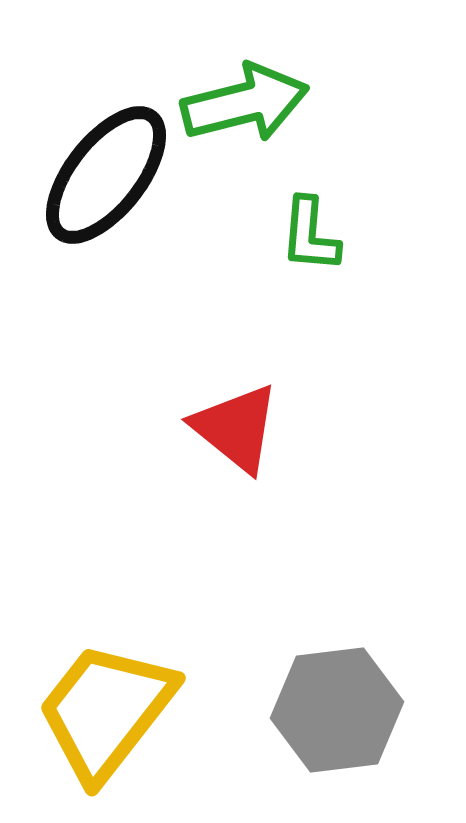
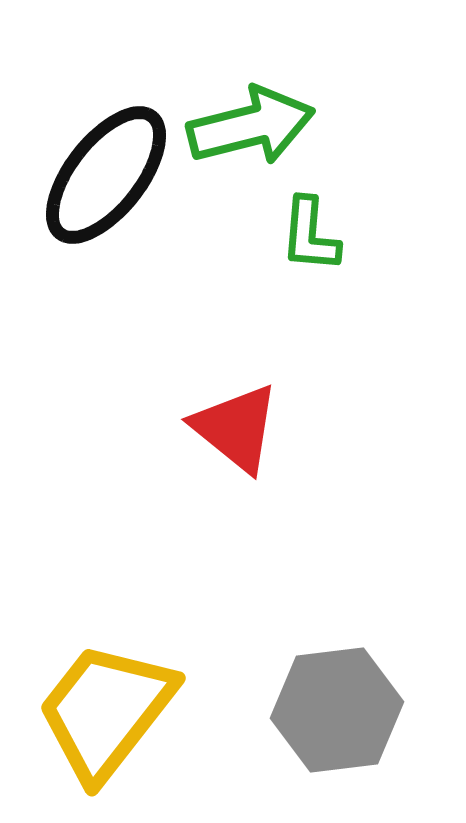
green arrow: moved 6 px right, 23 px down
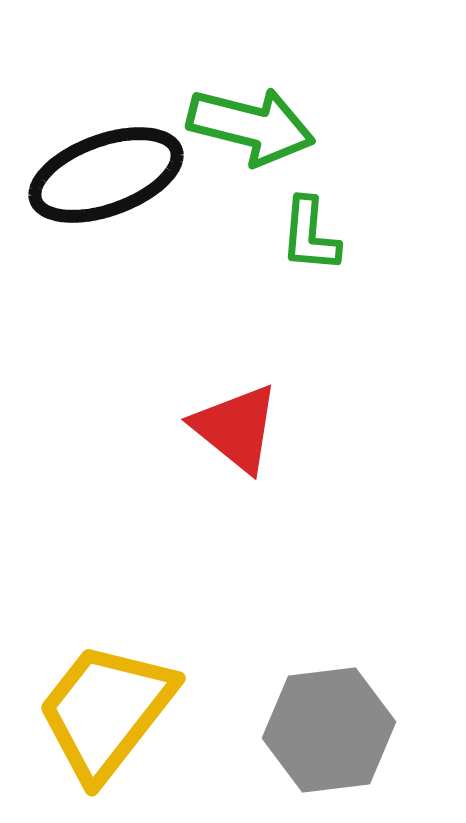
green arrow: rotated 28 degrees clockwise
black ellipse: rotated 32 degrees clockwise
gray hexagon: moved 8 px left, 20 px down
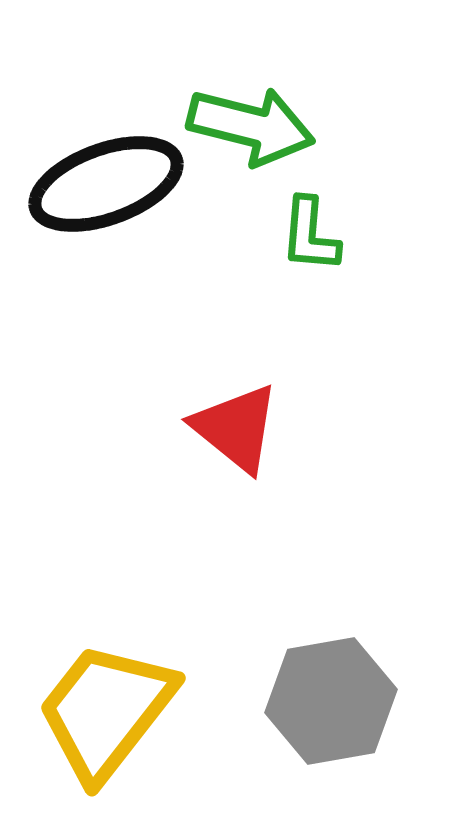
black ellipse: moved 9 px down
gray hexagon: moved 2 px right, 29 px up; rotated 3 degrees counterclockwise
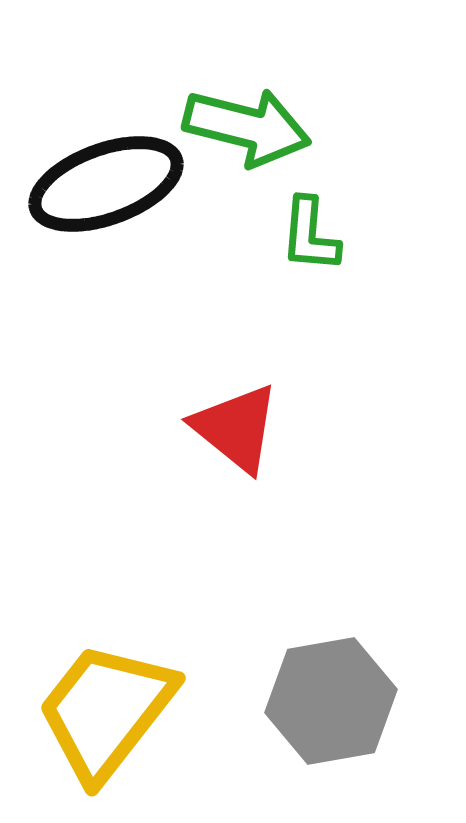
green arrow: moved 4 px left, 1 px down
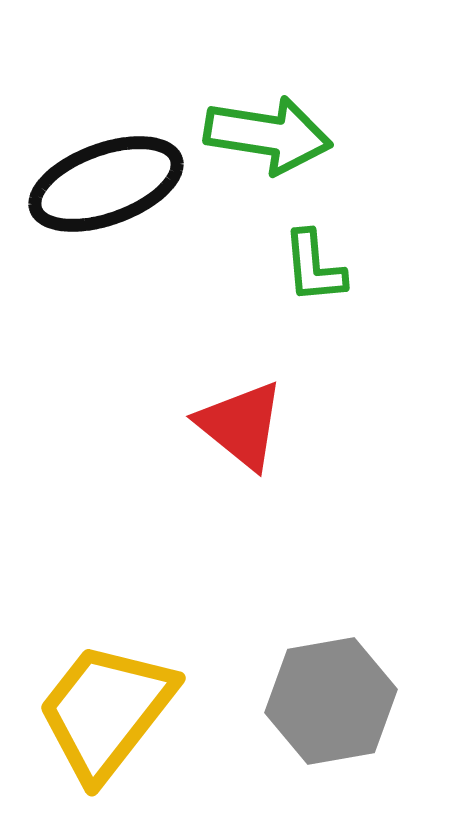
green arrow: moved 21 px right, 8 px down; rotated 5 degrees counterclockwise
green L-shape: moved 4 px right, 32 px down; rotated 10 degrees counterclockwise
red triangle: moved 5 px right, 3 px up
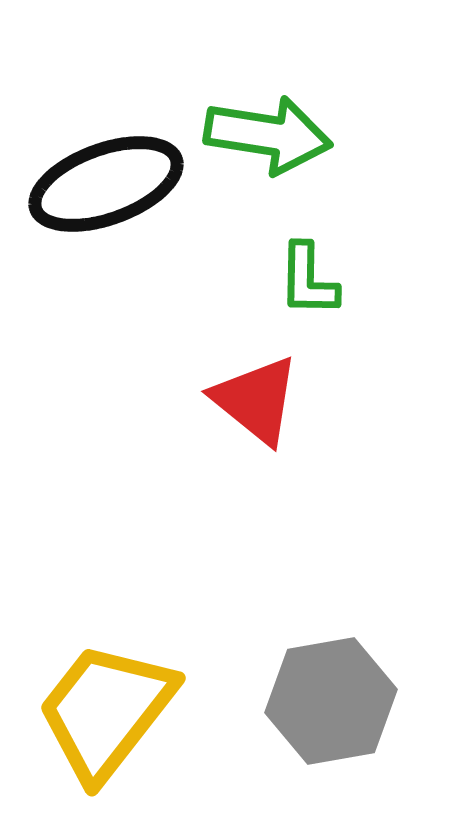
green L-shape: moved 6 px left, 13 px down; rotated 6 degrees clockwise
red triangle: moved 15 px right, 25 px up
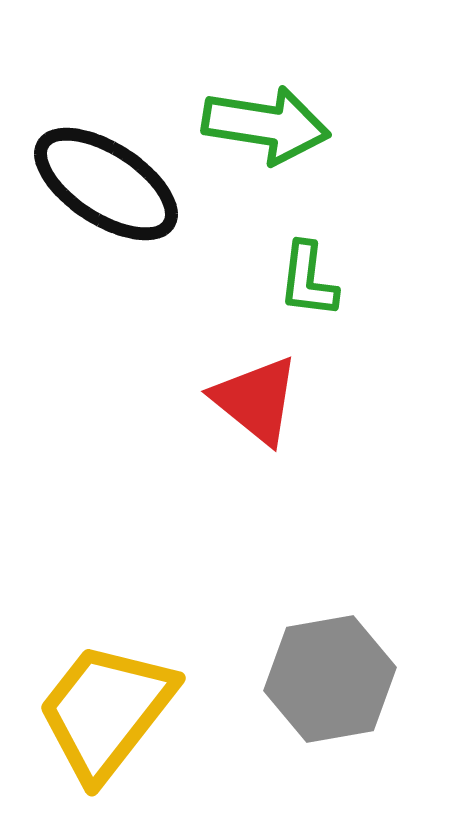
green arrow: moved 2 px left, 10 px up
black ellipse: rotated 53 degrees clockwise
green L-shape: rotated 6 degrees clockwise
gray hexagon: moved 1 px left, 22 px up
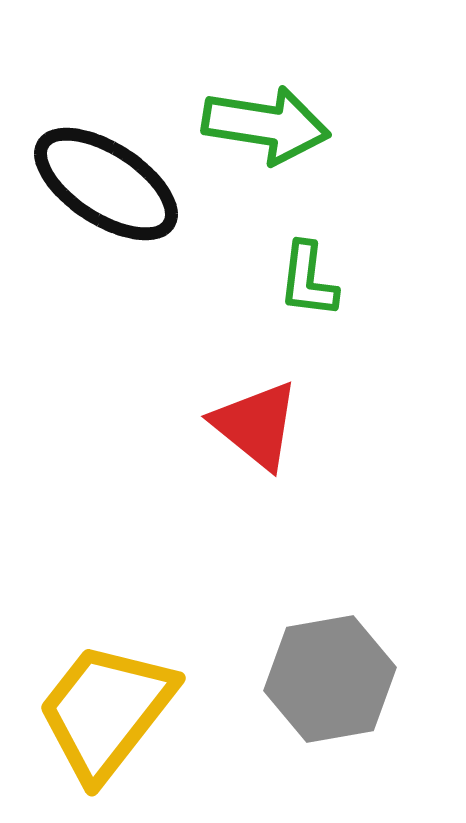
red triangle: moved 25 px down
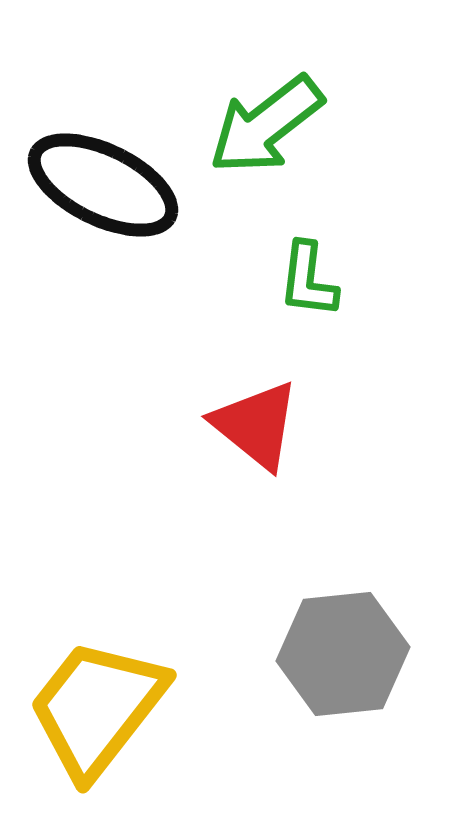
green arrow: rotated 133 degrees clockwise
black ellipse: moved 3 px left, 1 px down; rotated 7 degrees counterclockwise
gray hexagon: moved 13 px right, 25 px up; rotated 4 degrees clockwise
yellow trapezoid: moved 9 px left, 3 px up
